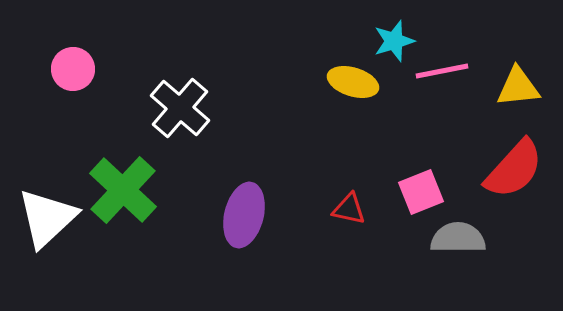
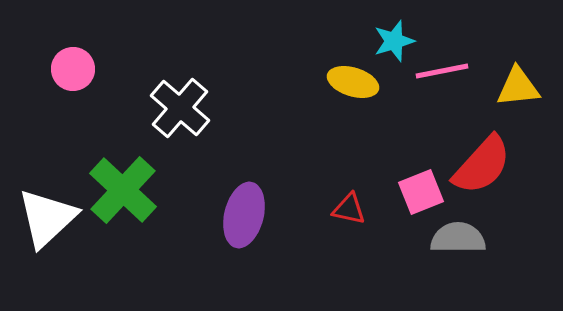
red semicircle: moved 32 px left, 4 px up
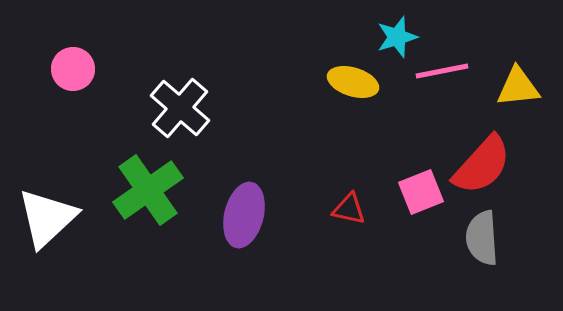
cyan star: moved 3 px right, 4 px up
green cross: moved 25 px right; rotated 12 degrees clockwise
gray semicircle: moved 24 px right; rotated 94 degrees counterclockwise
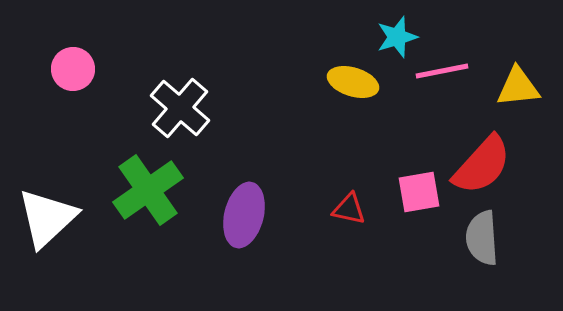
pink square: moved 2 px left; rotated 12 degrees clockwise
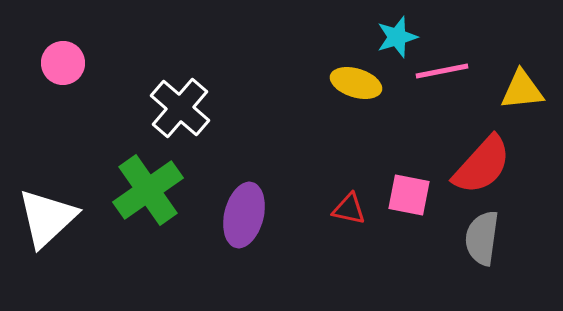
pink circle: moved 10 px left, 6 px up
yellow ellipse: moved 3 px right, 1 px down
yellow triangle: moved 4 px right, 3 px down
pink square: moved 10 px left, 3 px down; rotated 21 degrees clockwise
gray semicircle: rotated 12 degrees clockwise
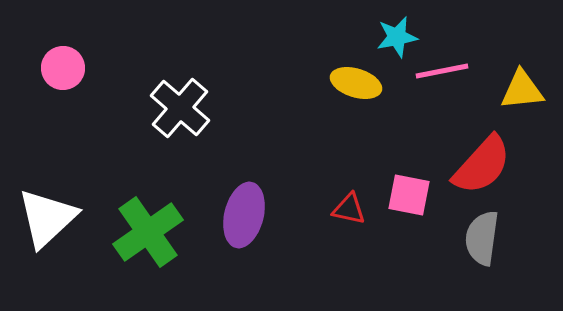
cyan star: rotated 6 degrees clockwise
pink circle: moved 5 px down
green cross: moved 42 px down
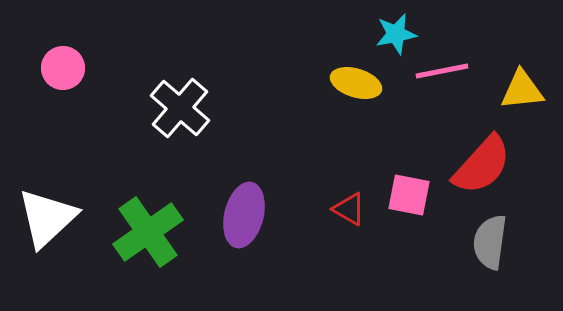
cyan star: moved 1 px left, 3 px up
red triangle: rotated 18 degrees clockwise
gray semicircle: moved 8 px right, 4 px down
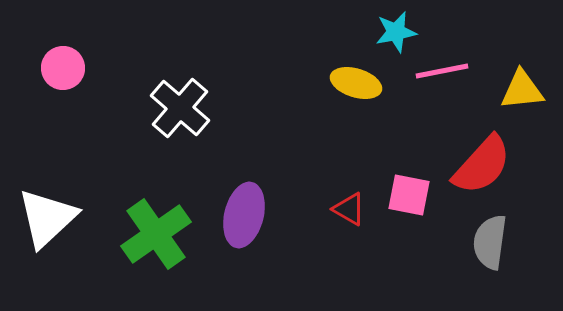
cyan star: moved 2 px up
green cross: moved 8 px right, 2 px down
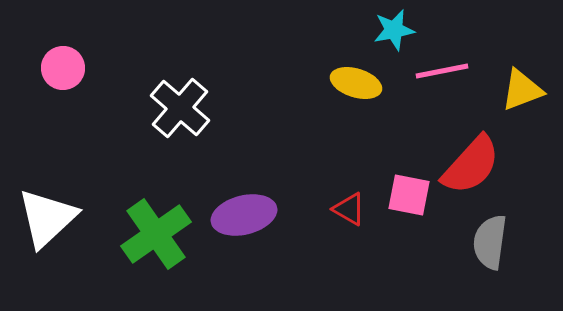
cyan star: moved 2 px left, 2 px up
yellow triangle: rotated 15 degrees counterclockwise
red semicircle: moved 11 px left
purple ellipse: rotated 62 degrees clockwise
